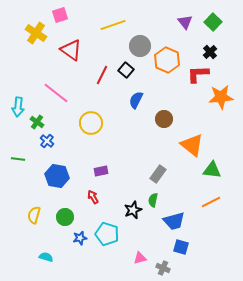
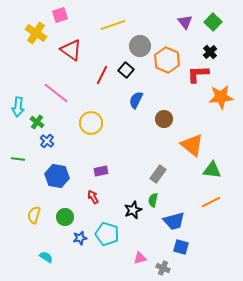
cyan semicircle: rotated 16 degrees clockwise
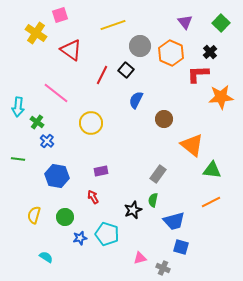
green square: moved 8 px right, 1 px down
orange hexagon: moved 4 px right, 7 px up
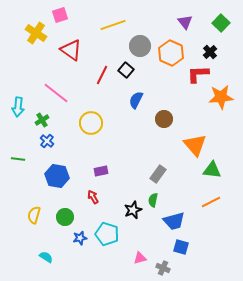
green cross: moved 5 px right, 2 px up; rotated 24 degrees clockwise
orange triangle: moved 3 px right; rotated 10 degrees clockwise
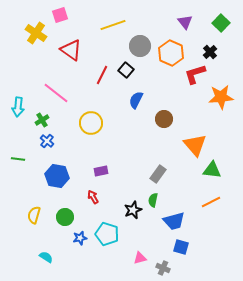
red L-shape: moved 3 px left; rotated 15 degrees counterclockwise
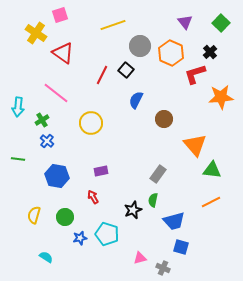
red triangle: moved 8 px left, 3 px down
